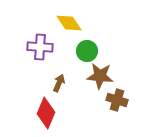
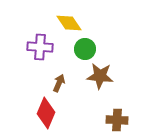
green circle: moved 2 px left, 2 px up
brown cross: moved 20 px down; rotated 15 degrees counterclockwise
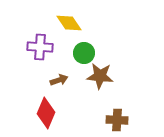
green circle: moved 1 px left, 4 px down
brown arrow: moved 3 px up; rotated 48 degrees clockwise
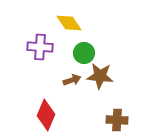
brown arrow: moved 13 px right
red diamond: moved 2 px down
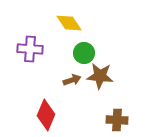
purple cross: moved 10 px left, 2 px down
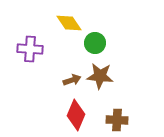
green circle: moved 11 px right, 10 px up
red diamond: moved 30 px right
